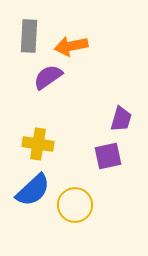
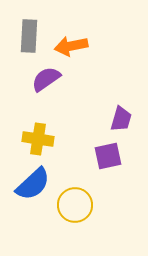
purple semicircle: moved 2 px left, 2 px down
yellow cross: moved 5 px up
blue semicircle: moved 6 px up
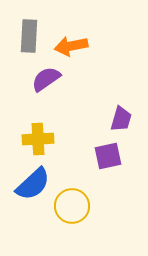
yellow cross: rotated 12 degrees counterclockwise
yellow circle: moved 3 px left, 1 px down
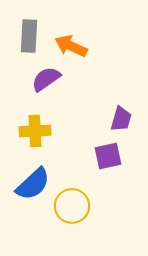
orange arrow: rotated 36 degrees clockwise
yellow cross: moved 3 px left, 8 px up
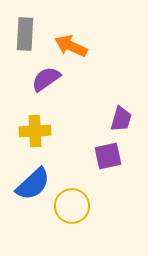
gray rectangle: moved 4 px left, 2 px up
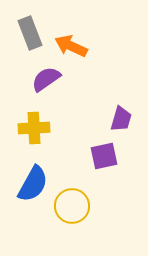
gray rectangle: moved 5 px right, 1 px up; rotated 24 degrees counterclockwise
yellow cross: moved 1 px left, 3 px up
purple square: moved 4 px left
blue semicircle: rotated 18 degrees counterclockwise
